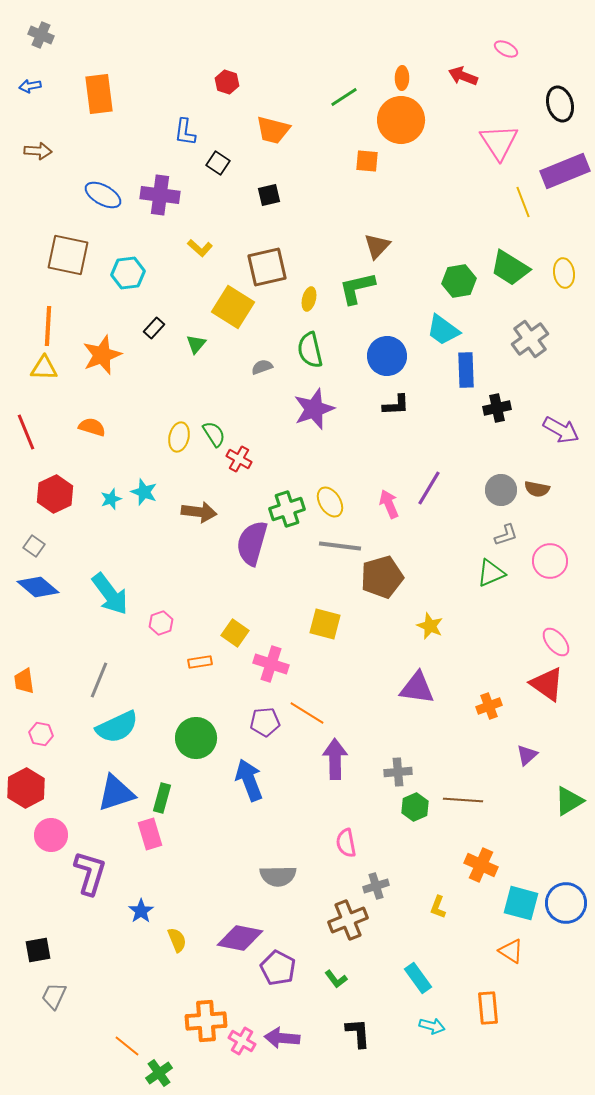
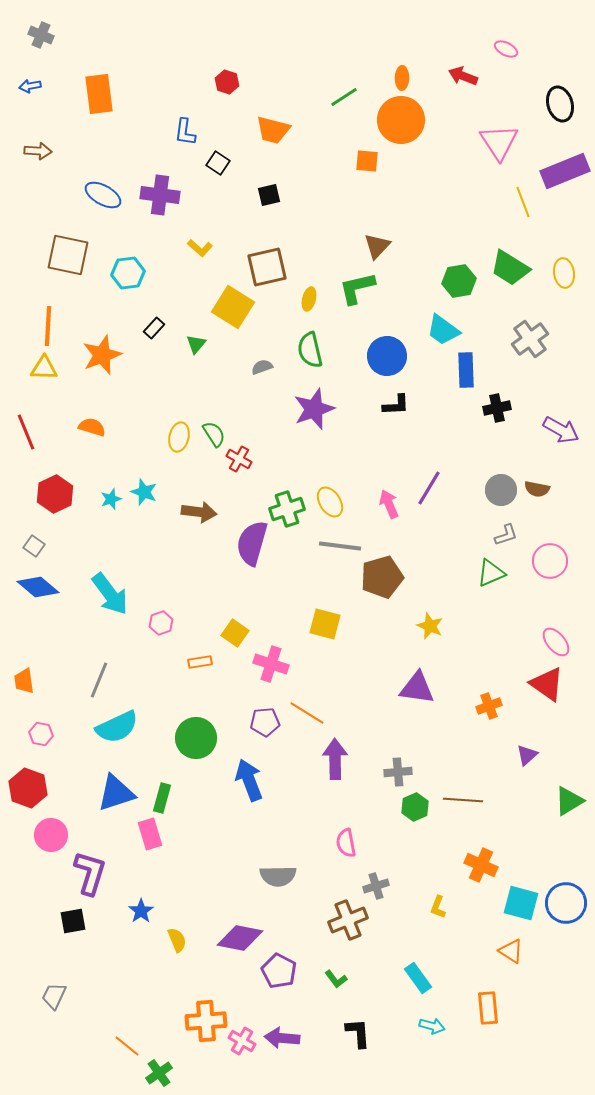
red hexagon at (26, 788): moved 2 px right; rotated 12 degrees counterclockwise
black square at (38, 950): moved 35 px right, 29 px up
purple pentagon at (278, 968): moved 1 px right, 3 px down
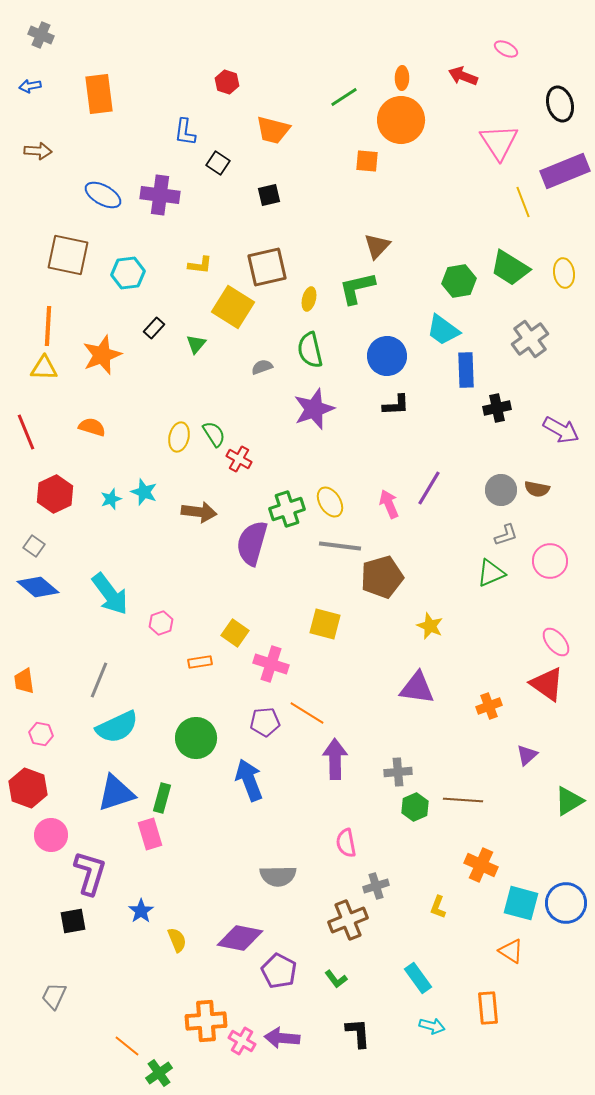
yellow L-shape at (200, 248): moved 17 px down; rotated 35 degrees counterclockwise
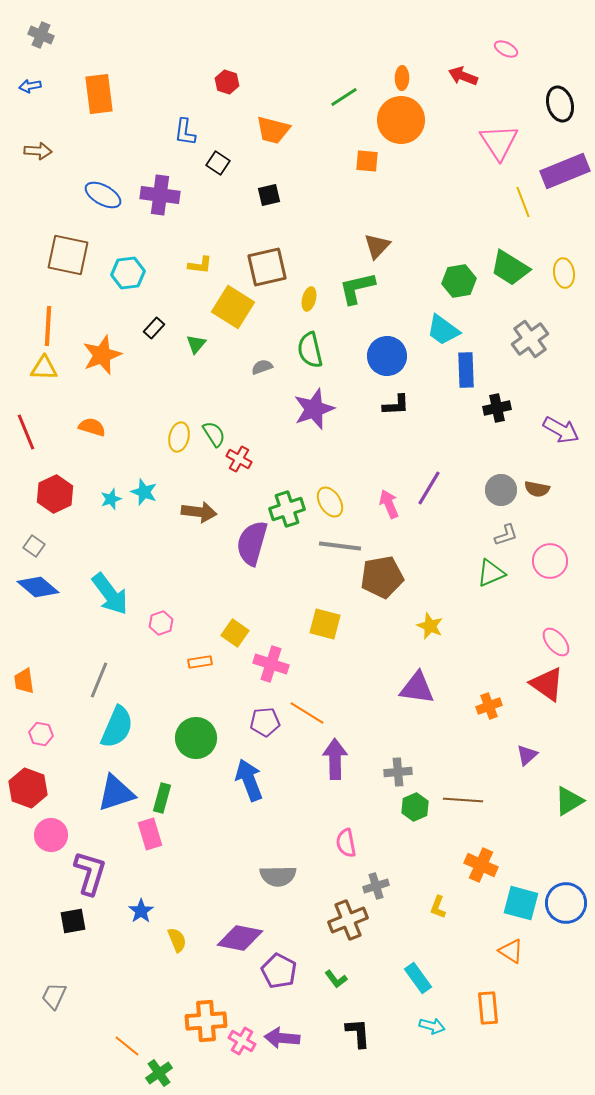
brown pentagon at (382, 577): rotated 6 degrees clockwise
cyan semicircle at (117, 727): rotated 42 degrees counterclockwise
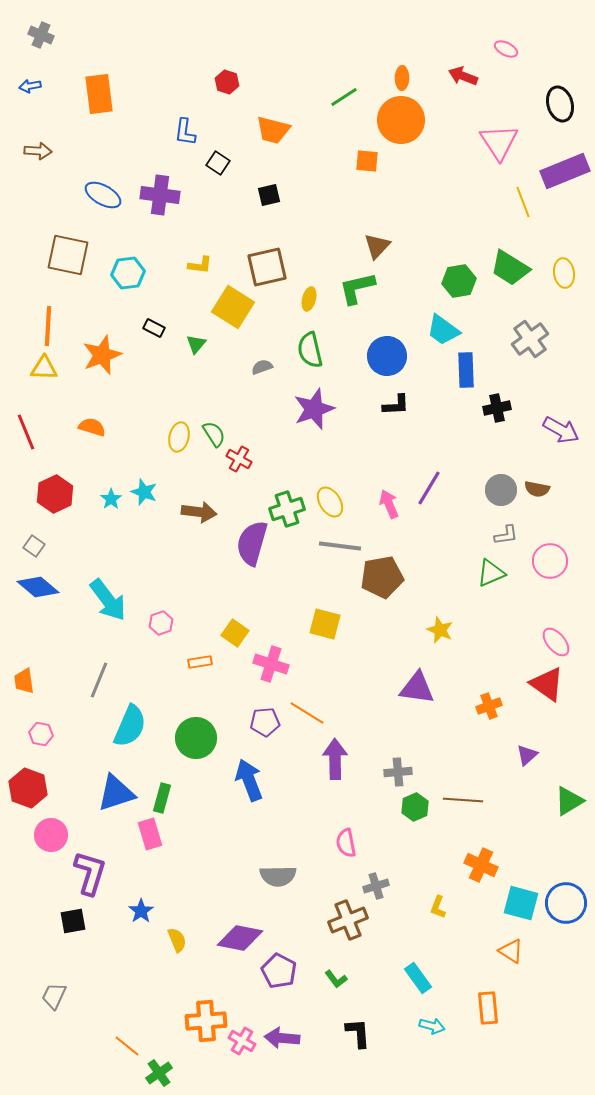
black rectangle at (154, 328): rotated 75 degrees clockwise
cyan star at (111, 499): rotated 15 degrees counterclockwise
gray L-shape at (506, 535): rotated 10 degrees clockwise
cyan arrow at (110, 594): moved 2 px left, 6 px down
yellow star at (430, 626): moved 10 px right, 4 px down
cyan semicircle at (117, 727): moved 13 px right, 1 px up
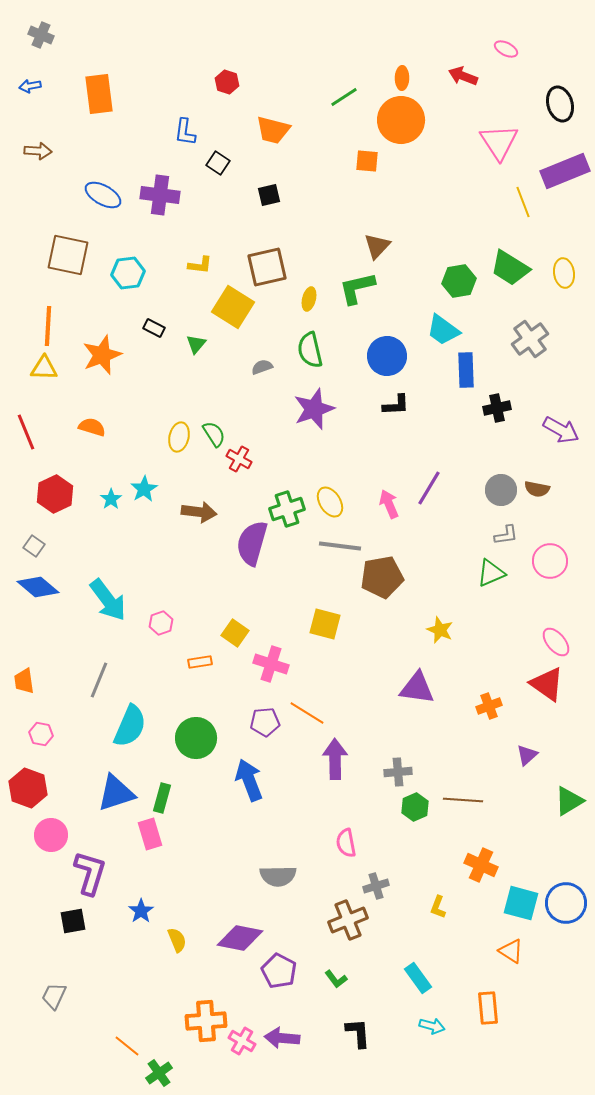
cyan star at (144, 492): moved 3 px up; rotated 20 degrees clockwise
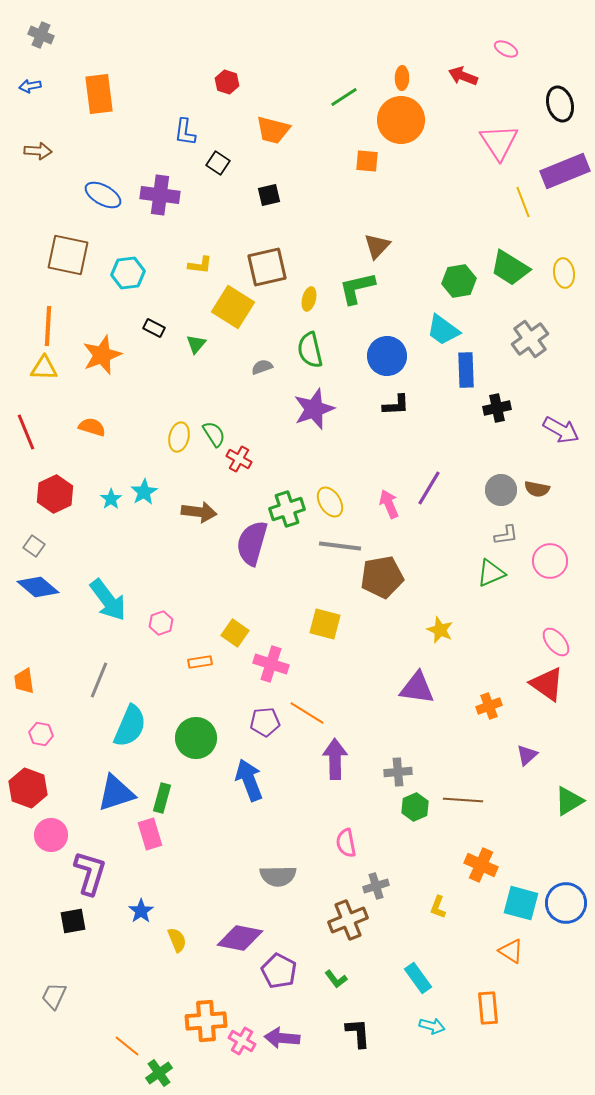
cyan star at (144, 489): moved 3 px down
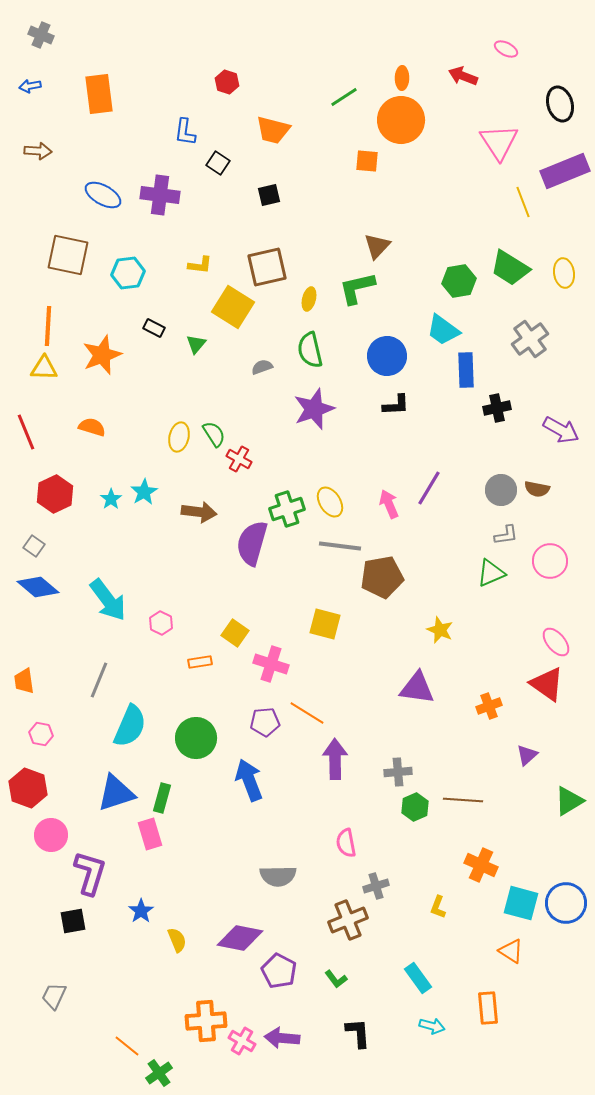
pink hexagon at (161, 623): rotated 15 degrees counterclockwise
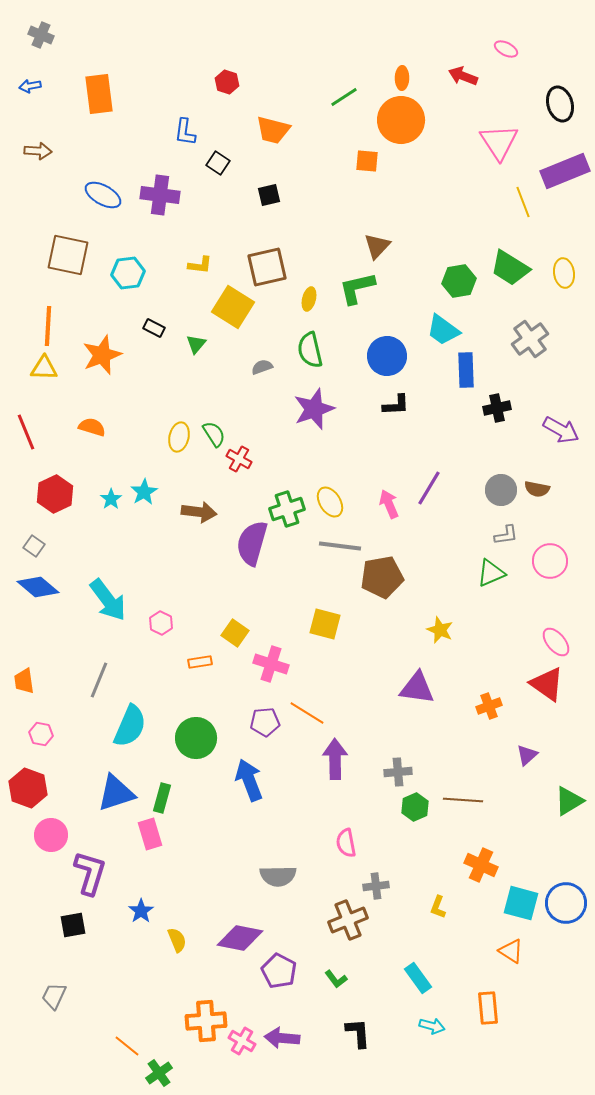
gray cross at (376, 886): rotated 10 degrees clockwise
black square at (73, 921): moved 4 px down
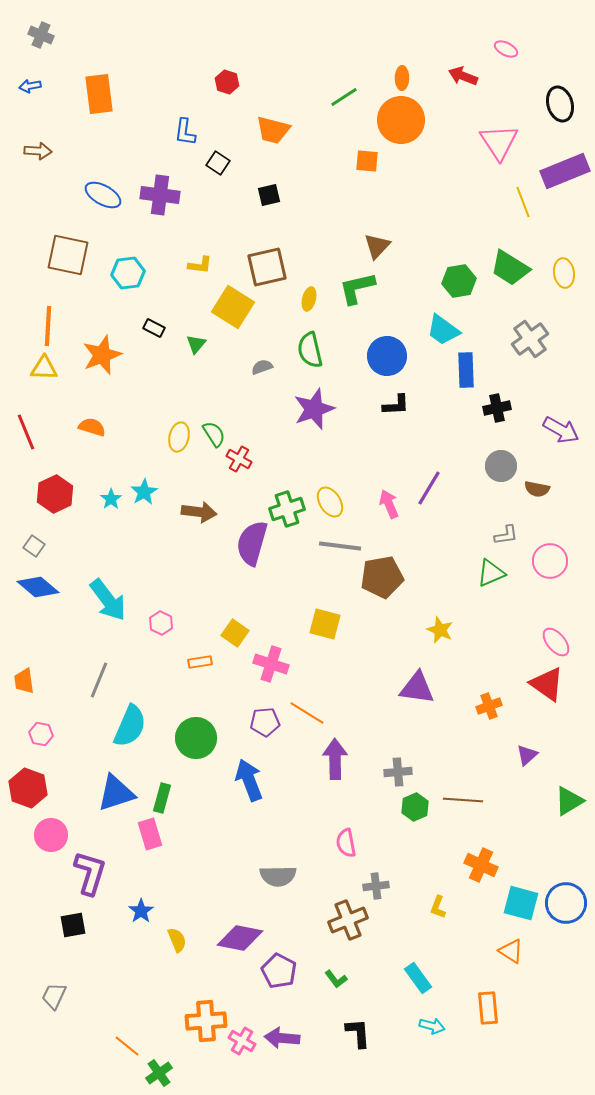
gray circle at (501, 490): moved 24 px up
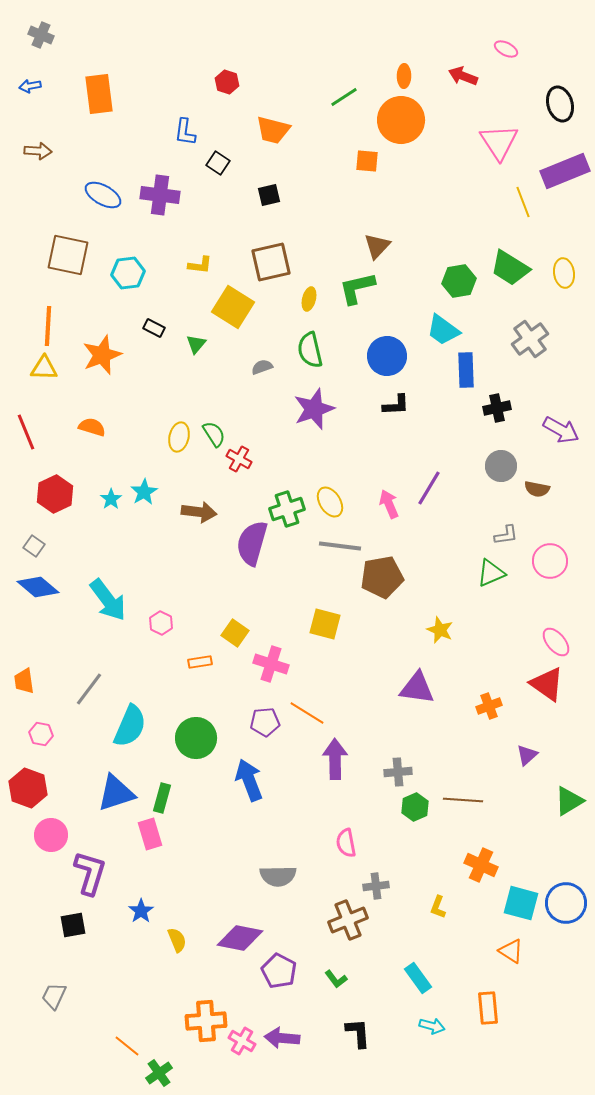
orange ellipse at (402, 78): moved 2 px right, 2 px up
brown square at (267, 267): moved 4 px right, 5 px up
gray line at (99, 680): moved 10 px left, 9 px down; rotated 15 degrees clockwise
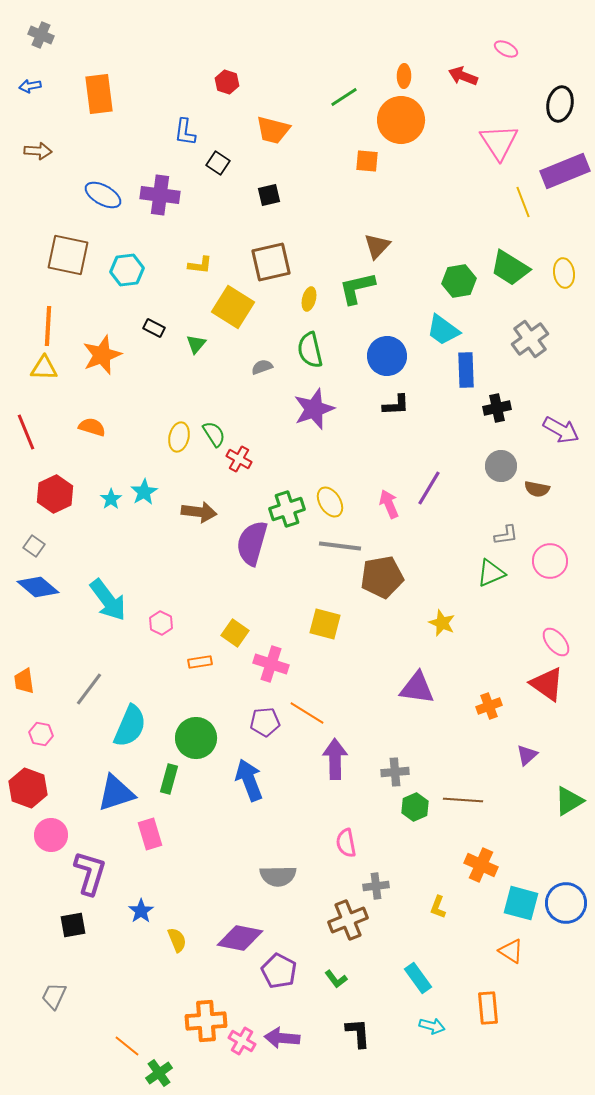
black ellipse at (560, 104): rotated 28 degrees clockwise
cyan hexagon at (128, 273): moved 1 px left, 3 px up
yellow star at (440, 630): moved 2 px right, 7 px up
gray cross at (398, 772): moved 3 px left
green rectangle at (162, 798): moved 7 px right, 19 px up
